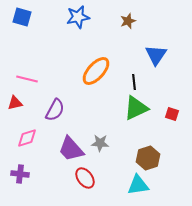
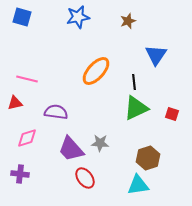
purple semicircle: moved 1 px right, 2 px down; rotated 110 degrees counterclockwise
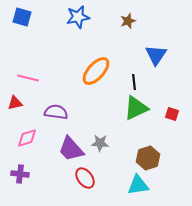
pink line: moved 1 px right, 1 px up
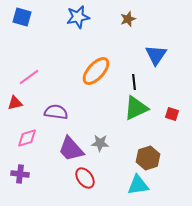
brown star: moved 2 px up
pink line: moved 1 px right, 1 px up; rotated 50 degrees counterclockwise
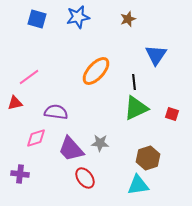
blue square: moved 15 px right, 2 px down
pink diamond: moved 9 px right
